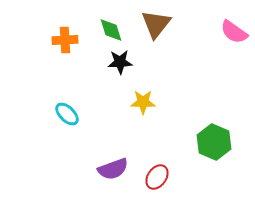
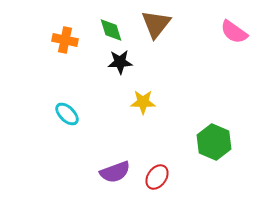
orange cross: rotated 15 degrees clockwise
purple semicircle: moved 2 px right, 3 px down
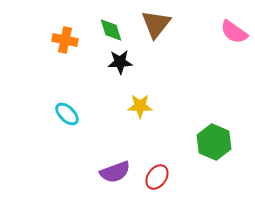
yellow star: moved 3 px left, 4 px down
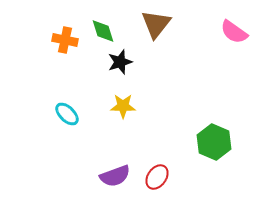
green diamond: moved 8 px left, 1 px down
black star: rotated 15 degrees counterclockwise
yellow star: moved 17 px left
purple semicircle: moved 4 px down
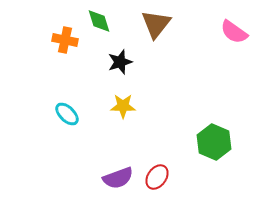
green diamond: moved 4 px left, 10 px up
purple semicircle: moved 3 px right, 2 px down
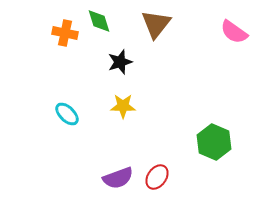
orange cross: moved 7 px up
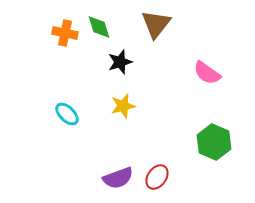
green diamond: moved 6 px down
pink semicircle: moved 27 px left, 41 px down
yellow star: rotated 15 degrees counterclockwise
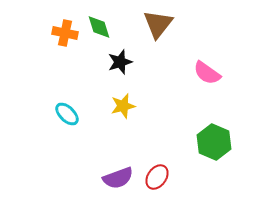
brown triangle: moved 2 px right
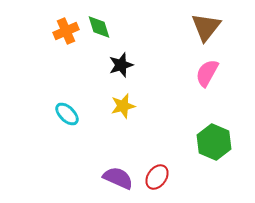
brown triangle: moved 48 px right, 3 px down
orange cross: moved 1 px right, 2 px up; rotated 35 degrees counterclockwise
black star: moved 1 px right, 3 px down
pink semicircle: rotated 84 degrees clockwise
purple semicircle: rotated 136 degrees counterclockwise
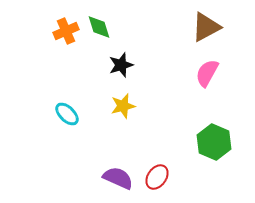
brown triangle: rotated 24 degrees clockwise
